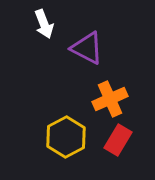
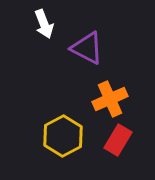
yellow hexagon: moved 3 px left, 1 px up
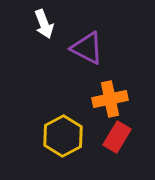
orange cross: rotated 12 degrees clockwise
red rectangle: moved 1 px left, 3 px up
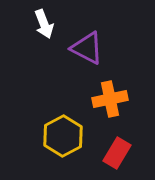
red rectangle: moved 16 px down
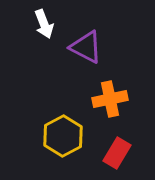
purple triangle: moved 1 px left, 1 px up
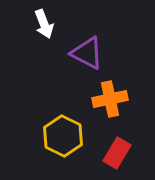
purple triangle: moved 1 px right, 6 px down
yellow hexagon: rotated 6 degrees counterclockwise
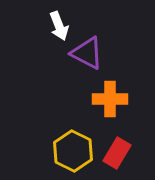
white arrow: moved 15 px right, 2 px down
orange cross: rotated 12 degrees clockwise
yellow hexagon: moved 10 px right, 15 px down
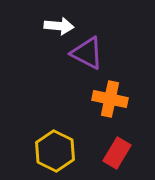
white arrow: rotated 64 degrees counterclockwise
orange cross: rotated 12 degrees clockwise
yellow hexagon: moved 18 px left
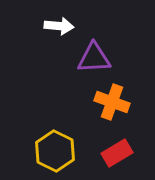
purple triangle: moved 7 px right, 5 px down; rotated 30 degrees counterclockwise
orange cross: moved 2 px right, 3 px down; rotated 8 degrees clockwise
red rectangle: rotated 28 degrees clockwise
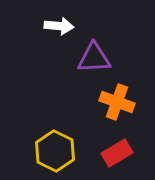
orange cross: moved 5 px right
